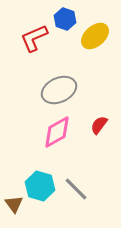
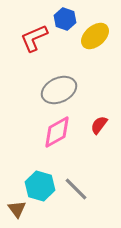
brown triangle: moved 3 px right, 5 px down
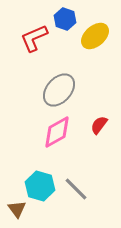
gray ellipse: rotated 24 degrees counterclockwise
